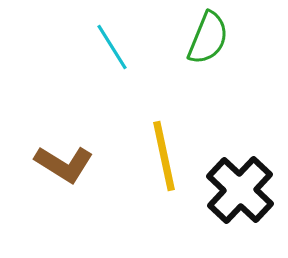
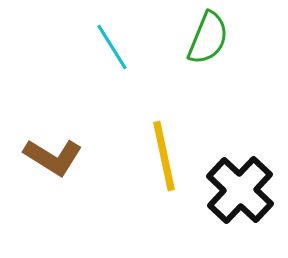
brown L-shape: moved 11 px left, 7 px up
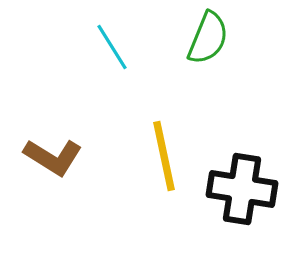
black cross: moved 2 px right, 1 px up; rotated 34 degrees counterclockwise
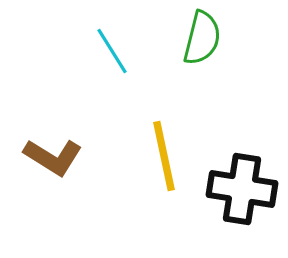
green semicircle: moved 6 px left; rotated 8 degrees counterclockwise
cyan line: moved 4 px down
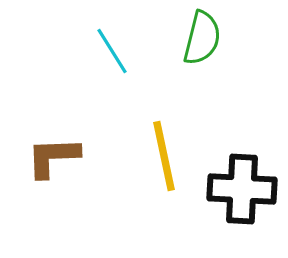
brown L-shape: rotated 146 degrees clockwise
black cross: rotated 6 degrees counterclockwise
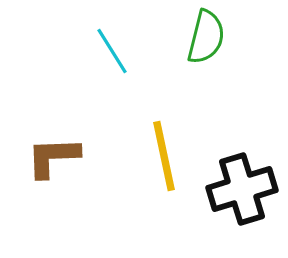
green semicircle: moved 4 px right, 1 px up
black cross: rotated 20 degrees counterclockwise
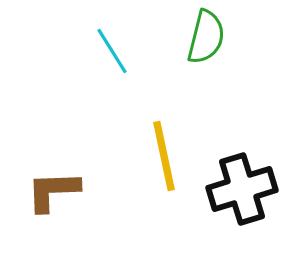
brown L-shape: moved 34 px down
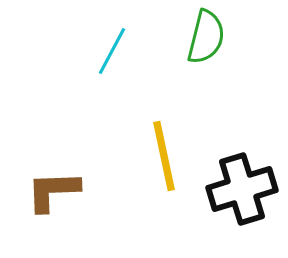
cyan line: rotated 60 degrees clockwise
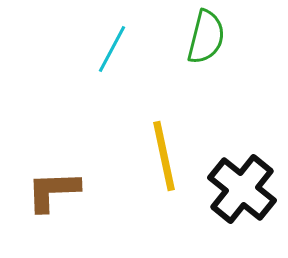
cyan line: moved 2 px up
black cross: rotated 34 degrees counterclockwise
